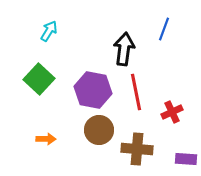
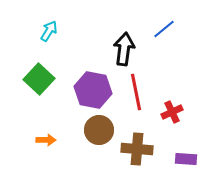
blue line: rotated 30 degrees clockwise
orange arrow: moved 1 px down
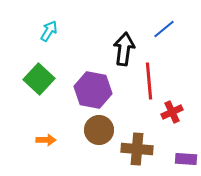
red line: moved 13 px right, 11 px up; rotated 6 degrees clockwise
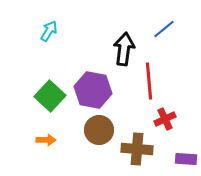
green square: moved 11 px right, 17 px down
red cross: moved 7 px left, 7 px down
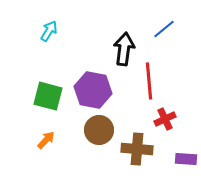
green square: moved 2 px left; rotated 28 degrees counterclockwise
orange arrow: rotated 48 degrees counterclockwise
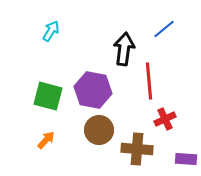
cyan arrow: moved 2 px right
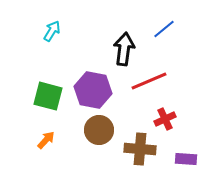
cyan arrow: moved 1 px right
red line: rotated 72 degrees clockwise
brown cross: moved 3 px right
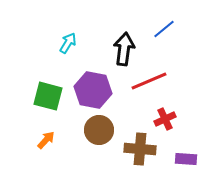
cyan arrow: moved 16 px right, 12 px down
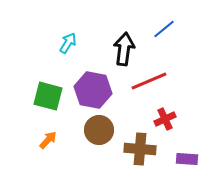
orange arrow: moved 2 px right
purple rectangle: moved 1 px right
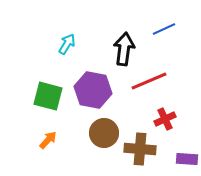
blue line: rotated 15 degrees clockwise
cyan arrow: moved 1 px left, 1 px down
brown circle: moved 5 px right, 3 px down
